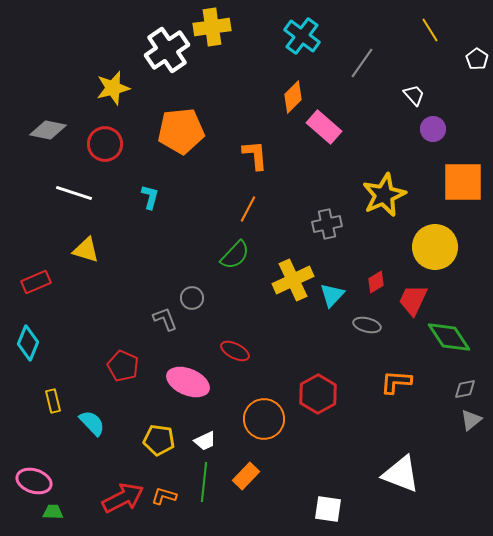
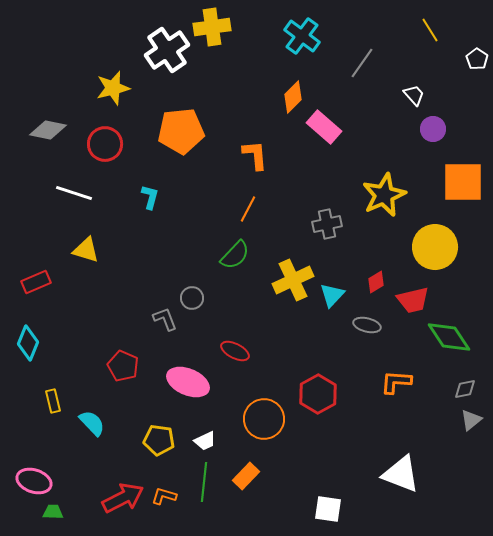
red trapezoid at (413, 300): rotated 128 degrees counterclockwise
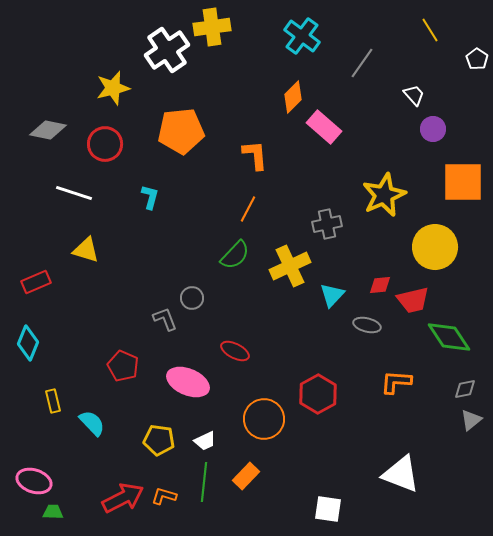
yellow cross at (293, 280): moved 3 px left, 14 px up
red diamond at (376, 282): moved 4 px right, 3 px down; rotated 25 degrees clockwise
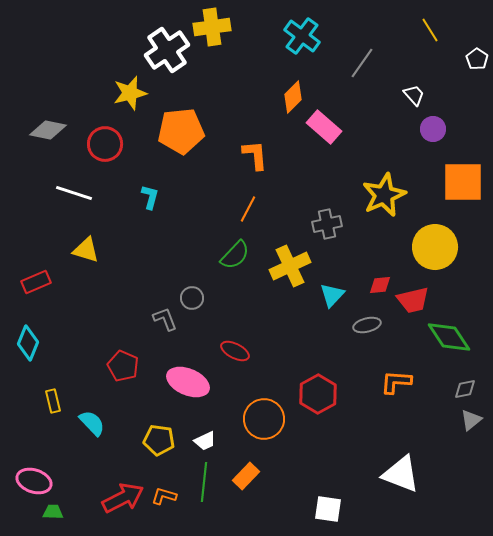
yellow star at (113, 88): moved 17 px right, 5 px down
gray ellipse at (367, 325): rotated 28 degrees counterclockwise
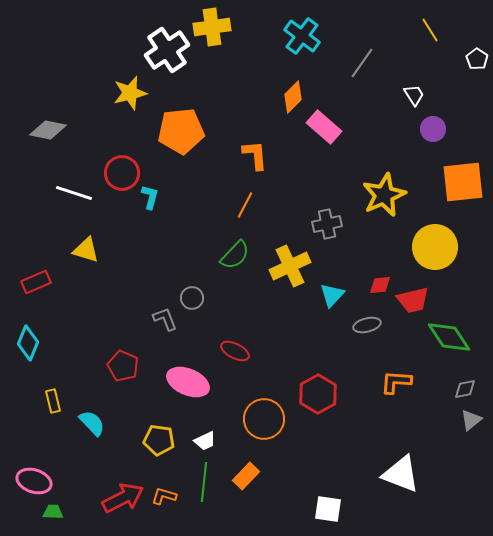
white trapezoid at (414, 95): rotated 10 degrees clockwise
red circle at (105, 144): moved 17 px right, 29 px down
orange square at (463, 182): rotated 6 degrees counterclockwise
orange line at (248, 209): moved 3 px left, 4 px up
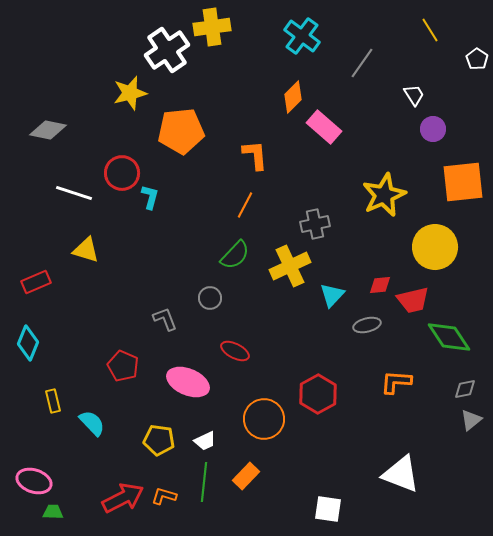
gray cross at (327, 224): moved 12 px left
gray circle at (192, 298): moved 18 px right
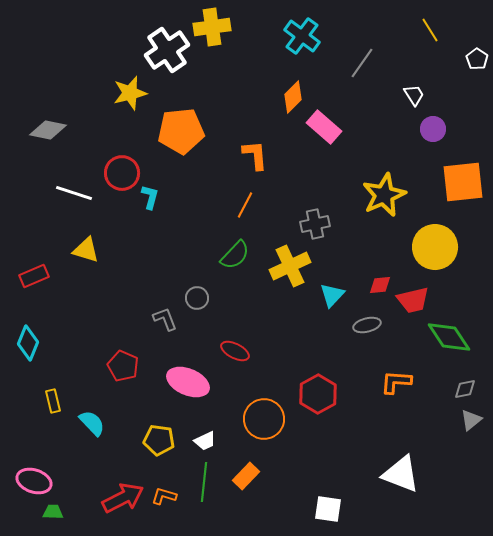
red rectangle at (36, 282): moved 2 px left, 6 px up
gray circle at (210, 298): moved 13 px left
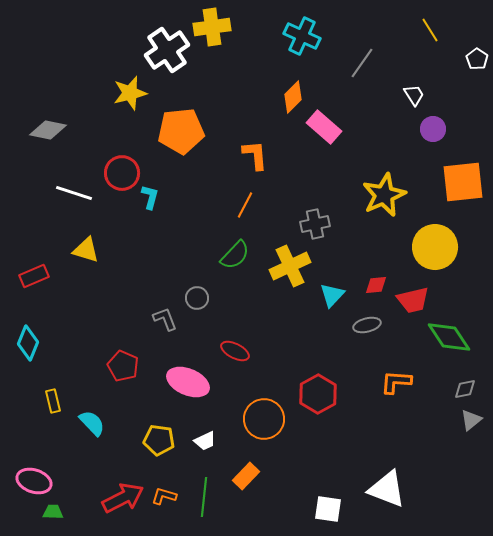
cyan cross at (302, 36): rotated 12 degrees counterclockwise
red diamond at (380, 285): moved 4 px left
white triangle at (401, 474): moved 14 px left, 15 px down
green line at (204, 482): moved 15 px down
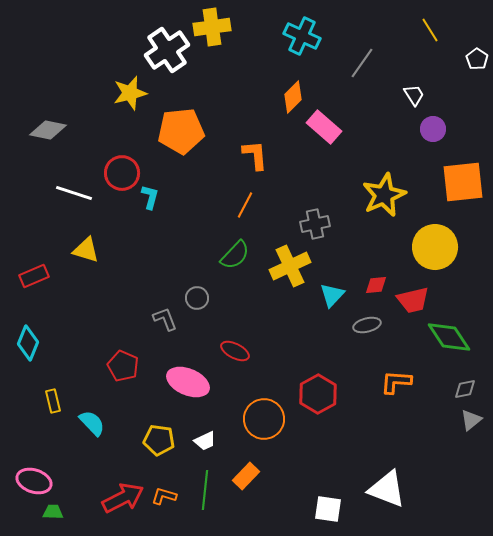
green line at (204, 497): moved 1 px right, 7 px up
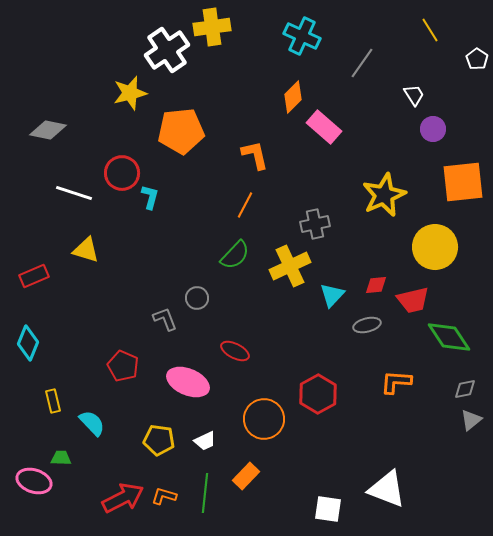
orange L-shape at (255, 155): rotated 8 degrees counterclockwise
green line at (205, 490): moved 3 px down
green trapezoid at (53, 512): moved 8 px right, 54 px up
